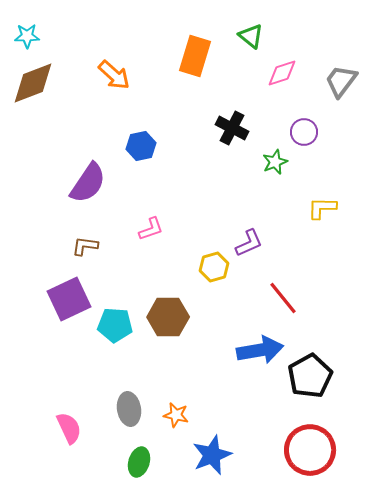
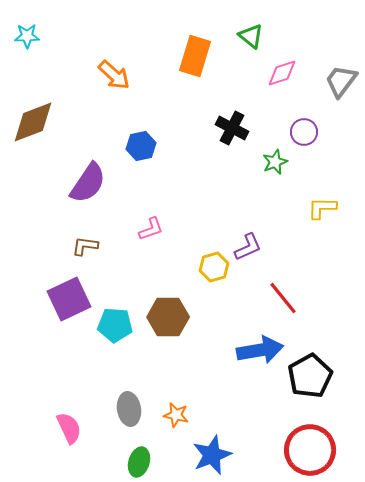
brown diamond: moved 39 px down
purple L-shape: moved 1 px left, 4 px down
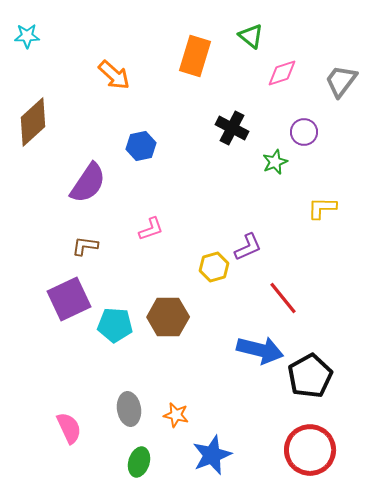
brown diamond: rotated 21 degrees counterclockwise
blue arrow: rotated 24 degrees clockwise
